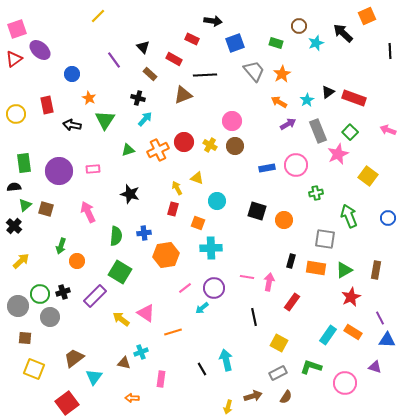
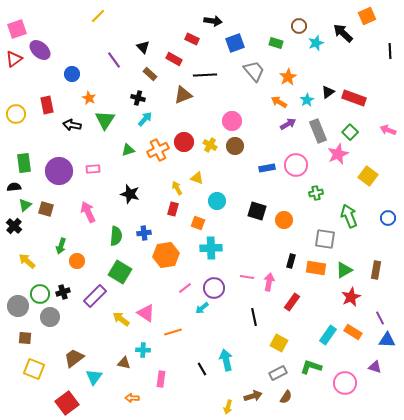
orange star at (282, 74): moved 6 px right, 3 px down
yellow arrow at (21, 261): moved 6 px right; rotated 96 degrees counterclockwise
cyan cross at (141, 352): moved 2 px right, 2 px up; rotated 24 degrees clockwise
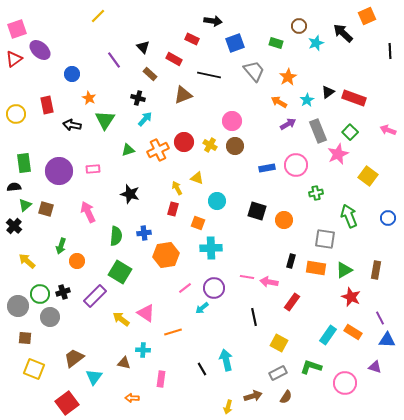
black line at (205, 75): moved 4 px right; rotated 15 degrees clockwise
pink arrow at (269, 282): rotated 90 degrees counterclockwise
red star at (351, 297): rotated 24 degrees counterclockwise
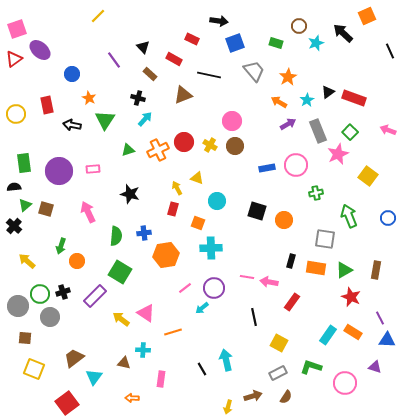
black arrow at (213, 21): moved 6 px right
black line at (390, 51): rotated 21 degrees counterclockwise
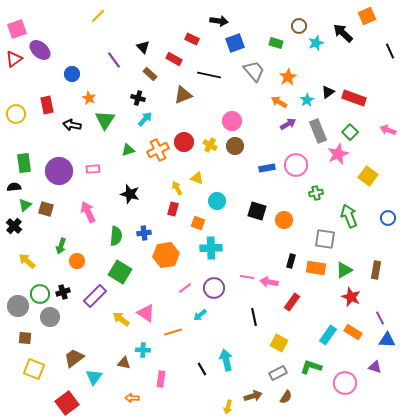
cyan arrow at (202, 308): moved 2 px left, 7 px down
